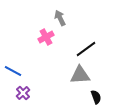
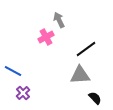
gray arrow: moved 1 px left, 2 px down
black semicircle: moved 1 px left, 1 px down; rotated 24 degrees counterclockwise
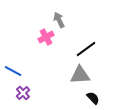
black semicircle: moved 2 px left
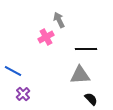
black line: rotated 35 degrees clockwise
purple cross: moved 1 px down
black semicircle: moved 2 px left, 1 px down
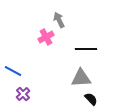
gray triangle: moved 1 px right, 3 px down
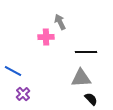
gray arrow: moved 1 px right, 2 px down
pink cross: rotated 28 degrees clockwise
black line: moved 3 px down
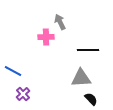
black line: moved 2 px right, 2 px up
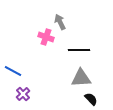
pink cross: rotated 21 degrees clockwise
black line: moved 9 px left
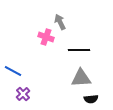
black semicircle: rotated 128 degrees clockwise
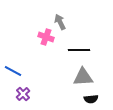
gray triangle: moved 2 px right, 1 px up
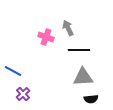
gray arrow: moved 8 px right, 6 px down
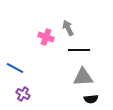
blue line: moved 2 px right, 3 px up
purple cross: rotated 16 degrees counterclockwise
